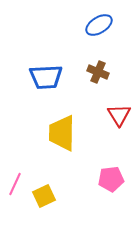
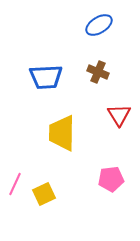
yellow square: moved 2 px up
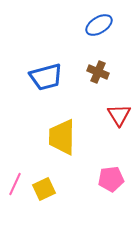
blue trapezoid: rotated 12 degrees counterclockwise
yellow trapezoid: moved 4 px down
yellow square: moved 5 px up
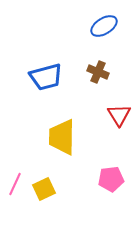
blue ellipse: moved 5 px right, 1 px down
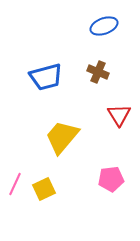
blue ellipse: rotated 12 degrees clockwise
yellow trapezoid: rotated 39 degrees clockwise
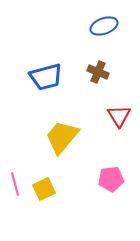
red triangle: moved 1 px down
pink line: rotated 40 degrees counterclockwise
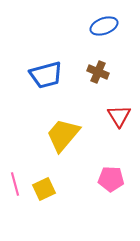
blue trapezoid: moved 2 px up
yellow trapezoid: moved 1 px right, 2 px up
pink pentagon: rotated 10 degrees clockwise
